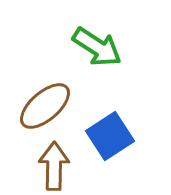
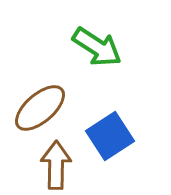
brown ellipse: moved 5 px left, 2 px down
brown arrow: moved 2 px right, 1 px up
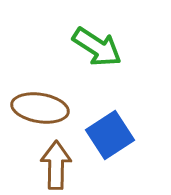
brown ellipse: rotated 50 degrees clockwise
blue square: moved 1 px up
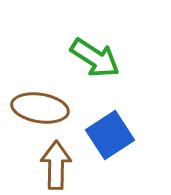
green arrow: moved 2 px left, 11 px down
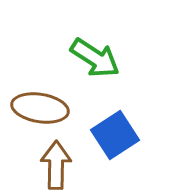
blue square: moved 5 px right
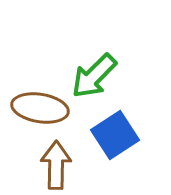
green arrow: moved 1 px left, 18 px down; rotated 102 degrees clockwise
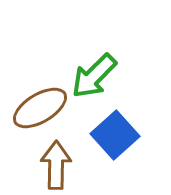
brown ellipse: rotated 40 degrees counterclockwise
blue square: rotated 9 degrees counterclockwise
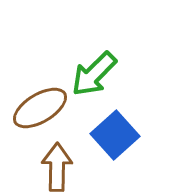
green arrow: moved 2 px up
brown arrow: moved 1 px right, 2 px down
